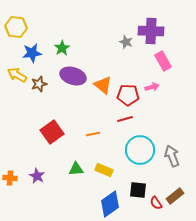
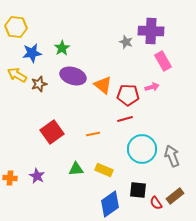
cyan circle: moved 2 px right, 1 px up
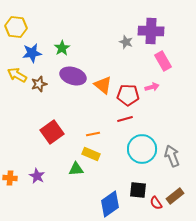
yellow rectangle: moved 13 px left, 16 px up
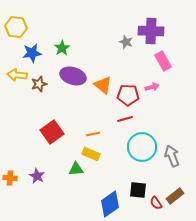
yellow arrow: rotated 24 degrees counterclockwise
cyan circle: moved 2 px up
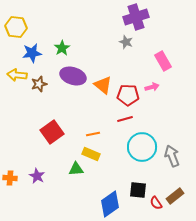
purple cross: moved 15 px left, 14 px up; rotated 20 degrees counterclockwise
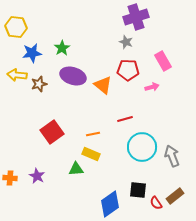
red pentagon: moved 25 px up
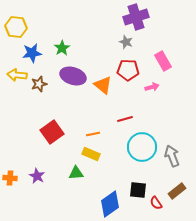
green triangle: moved 4 px down
brown rectangle: moved 2 px right, 5 px up
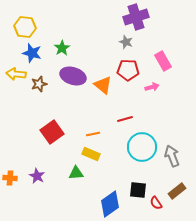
yellow hexagon: moved 9 px right
blue star: rotated 24 degrees clockwise
yellow arrow: moved 1 px left, 1 px up
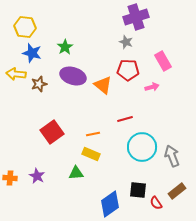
green star: moved 3 px right, 1 px up
